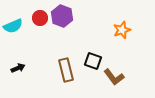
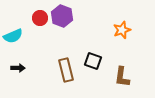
cyan semicircle: moved 10 px down
black arrow: rotated 24 degrees clockwise
brown L-shape: moved 8 px right; rotated 45 degrees clockwise
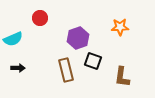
purple hexagon: moved 16 px right, 22 px down; rotated 20 degrees clockwise
orange star: moved 2 px left, 3 px up; rotated 18 degrees clockwise
cyan semicircle: moved 3 px down
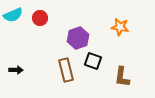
orange star: rotated 12 degrees clockwise
cyan semicircle: moved 24 px up
black arrow: moved 2 px left, 2 px down
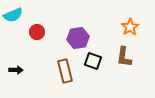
red circle: moved 3 px left, 14 px down
orange star: moved 10 px right; rotated 30 degrees clockwise
purple hexagon: rotated 10 degrees clockwise
brown rectangle: moved 1 px left, 1 px down
brown L-shape: moved 2 px right, 20 px up
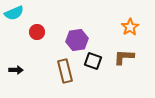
cyan semicircle: moved 1 px right, 2 px up
purple hexagon: moved 1 px left, 2 px down
brown L-shape: rotated 85 degrees clockwise
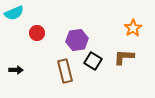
orange star: moved 3 px right, 1 px down
red circle: moved 1 px down
black square: rotated 12 degrees clockwise
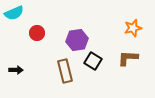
orange star: rotated 18 degrees clockwise
brown L-shape: moved 4 px right, 1 px down
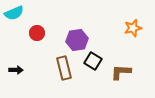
brown L-shape: moved 7 px left, 14 px down
brown rectangle: moved 1 px left, 3 px up
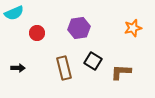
purple hexagon: moved 2 px right, 12 px up
black arrow: moved 2 px right, 2 px up
